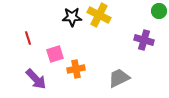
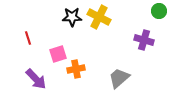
yellow cross: moved 2 px down
pink square: moved 3 px right
gray trapezoid: rotated 15 degrees counterclockwise
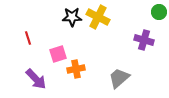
green circle: moved 1 px down
yellow cross: moved 1 px left
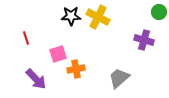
black star: moved 1 px left, 1 px up
red line: moved 2 px left
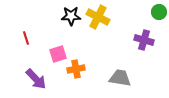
gray trapezoid: moved 1 px right; rotated 50 degrees clockwise
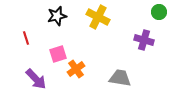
black star: moved 14 px left; rotated 12 degrees counterclockwise
orange cross: rotated 24 degrees counterclockwise
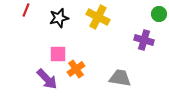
green circle: moved 2 px down
black star: moved 2 px right, 2 px down
red line: moved 28 px up; rotated 40 degrees clockwise
pink square: rotated 18 degrees clockwise
purple arrow: moved 11 px right
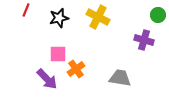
green circle: moved 1 px left, 1 px down
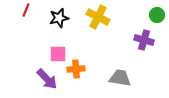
green circle: moved 1 px left
orange cross: rotated 30 degrees clockwise
